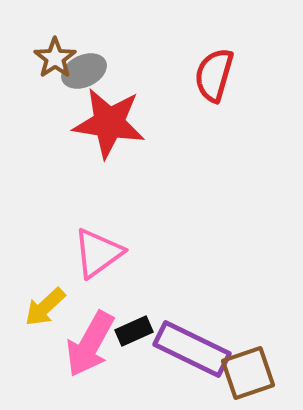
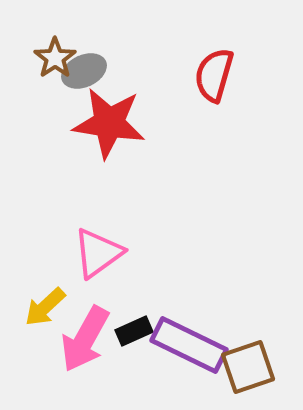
pink arrow: moved 5 px left, 5 px up
purple rectangle: moved 3 px left, 4 px up
brown square: moved 6 px up
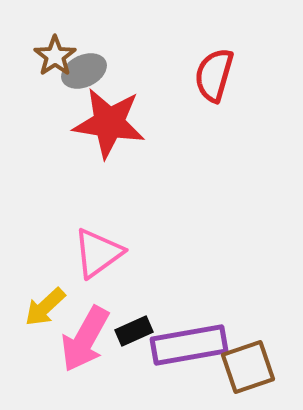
brown star: moved 2 px up
purple rectangle: rotated 36 degrees counterclockwise
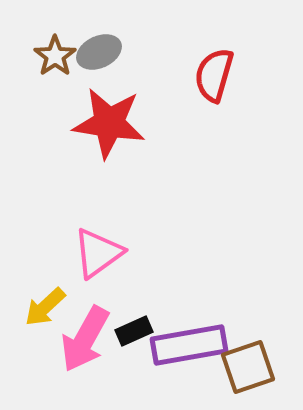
gray ellipse: moved 15 px right, 19 px up
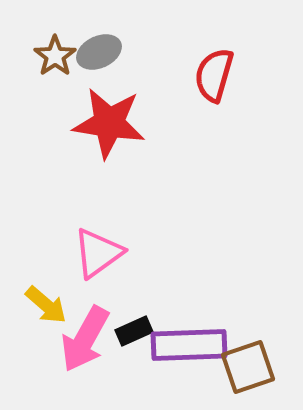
yellow arrow: moved 1 px right, 2 px up; rotated 96 degrees counterclockwise
purple rectangle: rotated 8 degrees clockwise
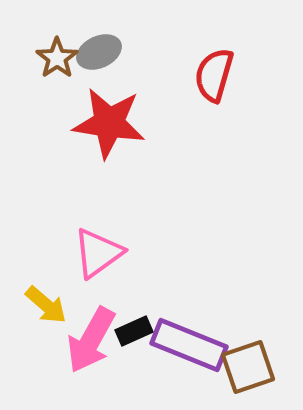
brown star: moved 2 px right, 2 px down
pink arrow: moved 6 px right, 1 px down
purple rectangle: rotated 24 degrees clockwise
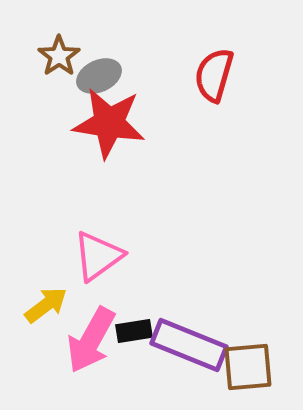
gray ellipse: moved 24 px down
brown star: moved 2 px right, 2 px up
pink triangle: moved 3 px down
yellow arrow: rotated 78 degrees counterclockwise
black rectangle: rotated 15 degrees clockwise
brown square: rotated 14 degrees clockwise
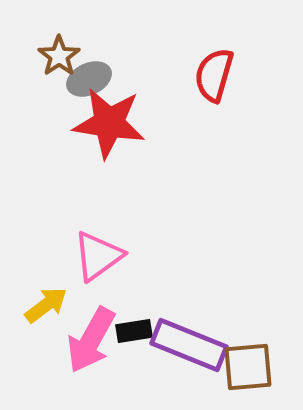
gray ellipse: moved 10 px left, 3 px down
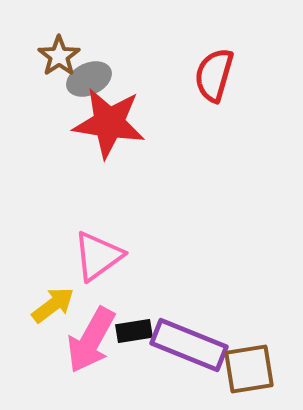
yellow arrow: moved 7 px right
brown square: moved 1 px right, 2 px down; rotated 4 degrees counterclockwise
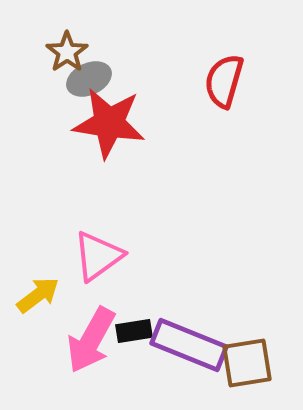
brown star: moved 8 px right, 4 px up
red semicircle: moved 10 px right, 6 px down
yellow arrow: moved 15 px left, 10 px up
brown square: moved 2 px left, 6 px up
